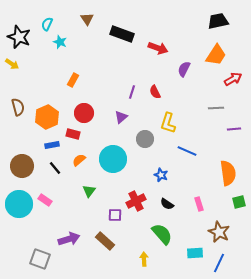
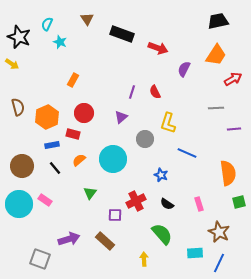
blue line at (187, 151): moved 2 px down
green triangle at (89, 191): moved 1 px right, 2 px down
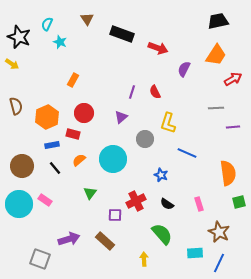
brown semicircle at (18, 107): moved 2 px left, 1 px up
purple line at (234, 129): moved 1 px left, 2 px up
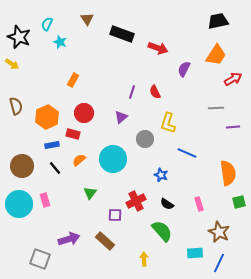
pink rectangle at (45, 200): rotated 40 degrees clockwise
green semicircle at (162, 234): moved 3 px up
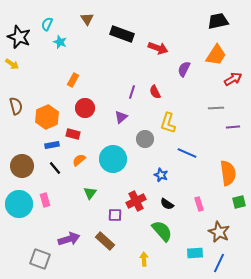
red circle at (84, 113): moved 1 px right, 5 px up
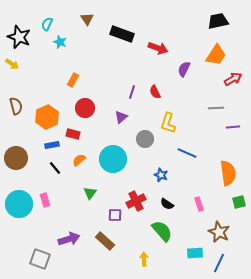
brown circle at (22, 166): moved 6 px left, 8 px up
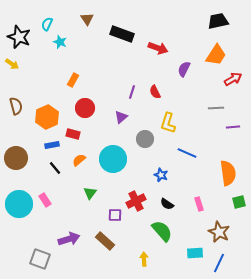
pink rectangle at (45, 200): rotated 16 degrees counterclockwise
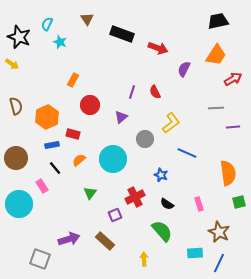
red circle at (85, 108): moved 5 px right, 3 px up
yellow L-shape at (168, 123): moved 3 px right; rotated 145 degrees counterclockwise
pink rectangle at (45, 200): moved 3 px left, 14 px up
red cross at (136, 201): moved 1 px left, 4 px up
purple square at (115, 215): rotated 24 degrees counterclockwise
